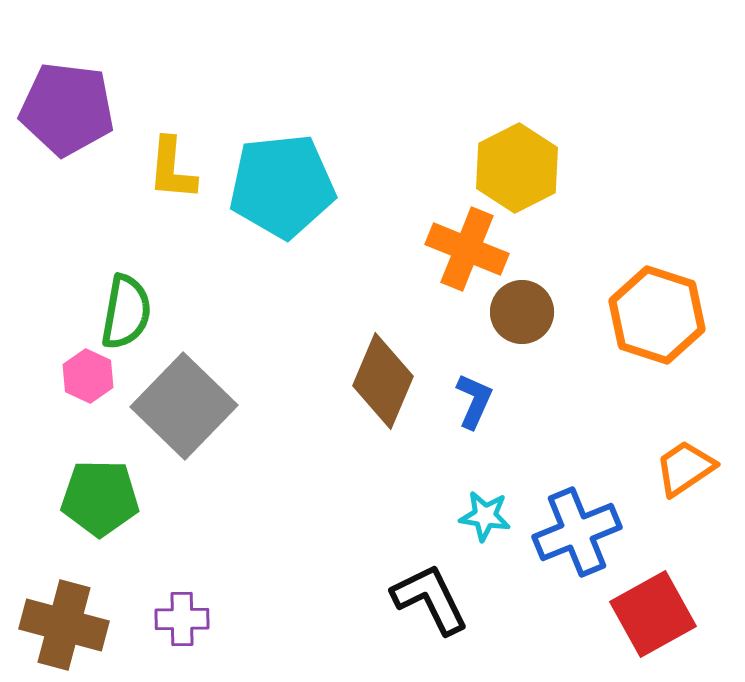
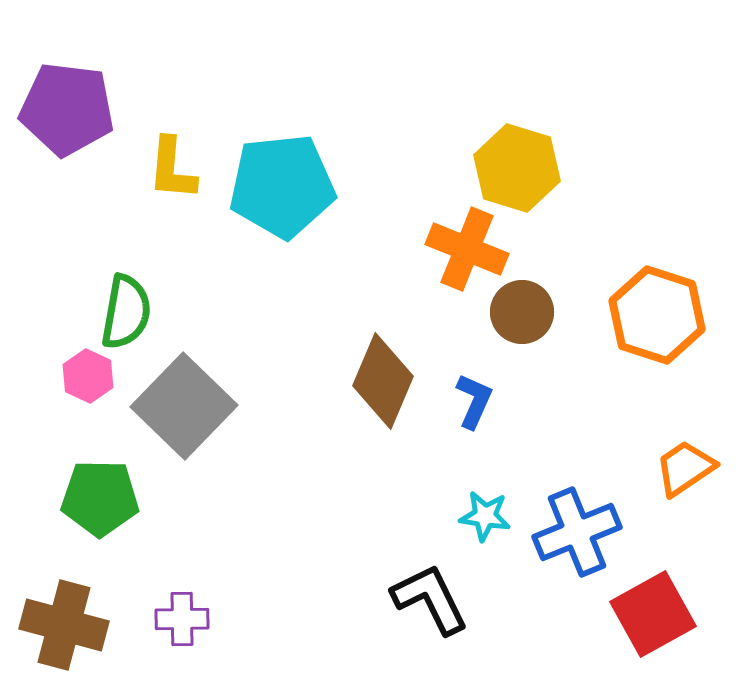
yellow hexagon: rotated 16 degrees counterclockwise
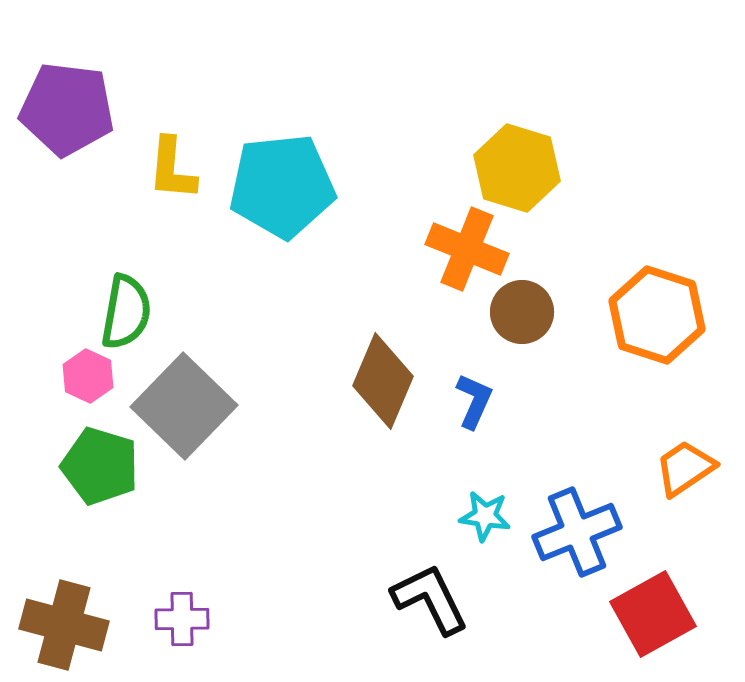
green pentagon: moved 32 px up; rotated 16 degrees clockwise
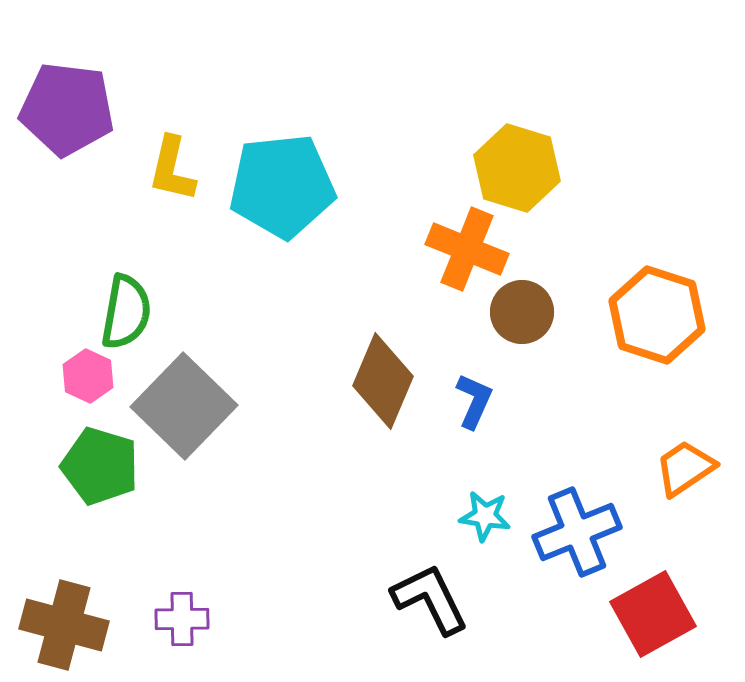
yellow L-shape: rotated 8 degrees clockwise
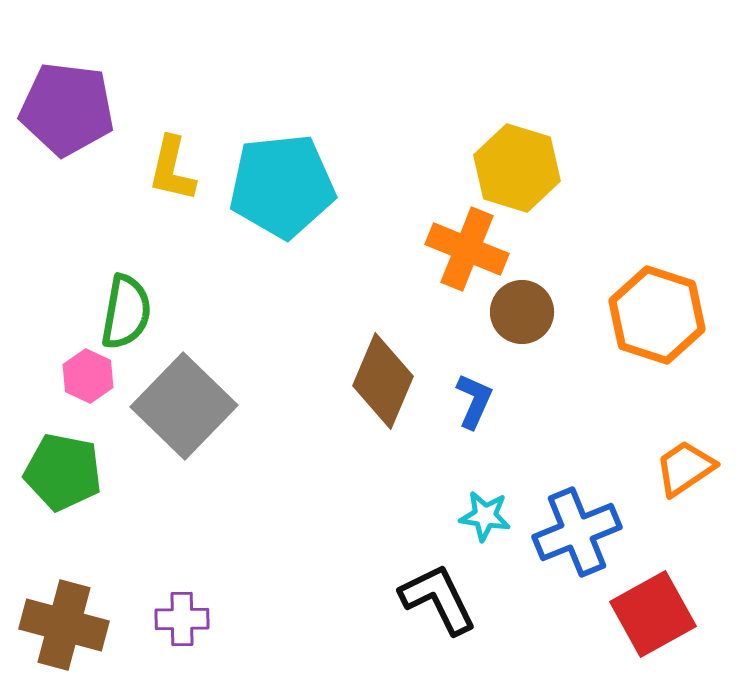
green pentagon: moved 37 px left, 6 px down; rotated 6 degrees counterclockwise
black L-shape: moved 8 px right
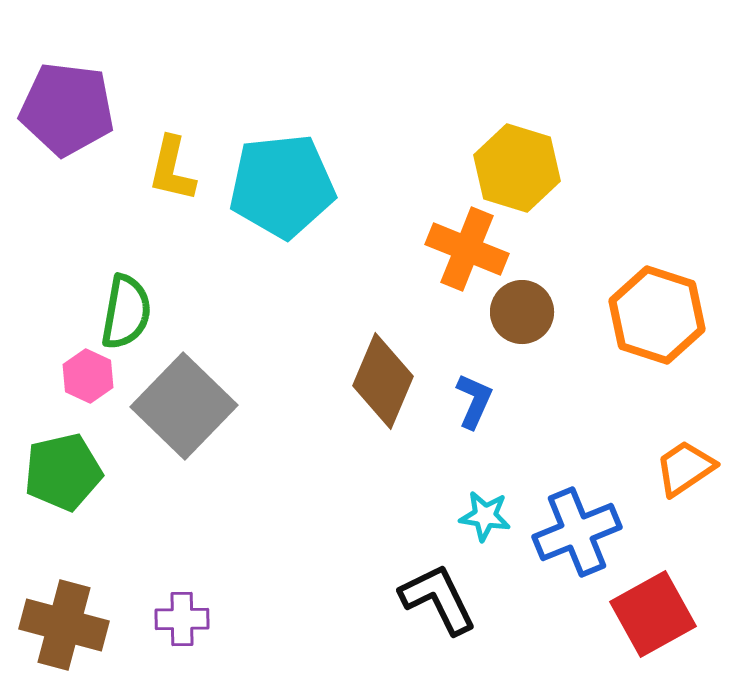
green pentagon: rotated 24 degrees counterclockwise
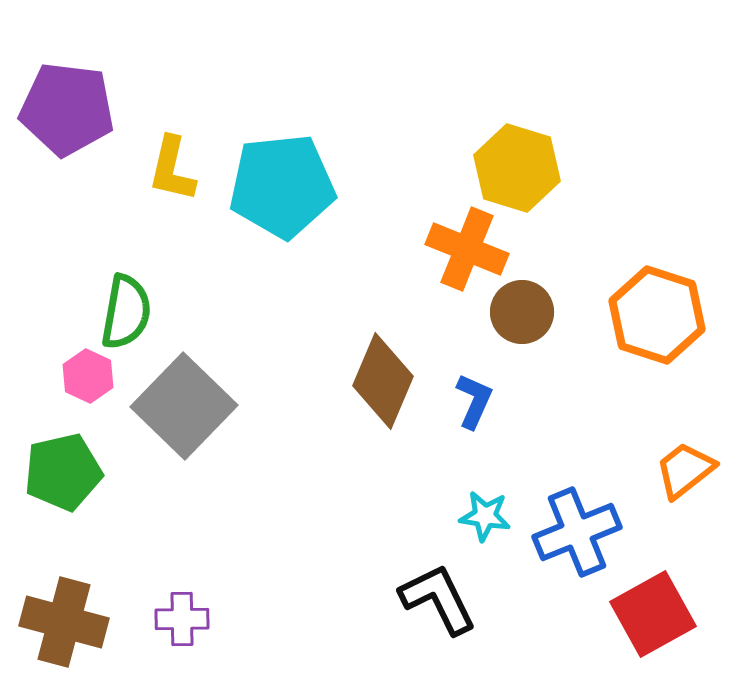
orange trapezoid: moved 2 px down; rotated 4 degrees counterclockwise
brown cross: moved 3 px up
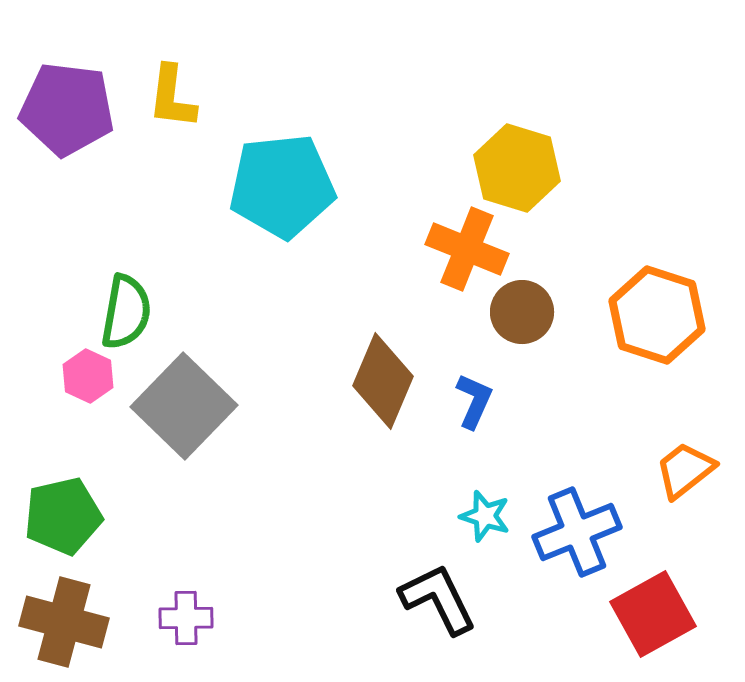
yellow L-shape: moved 72 px up; rotated 6 degrees counterclockwise
green pentagon: moved 44 px down
cyan star: rotated 9 degrees clockwise
purple cross: moved 4 px right, 1 px up
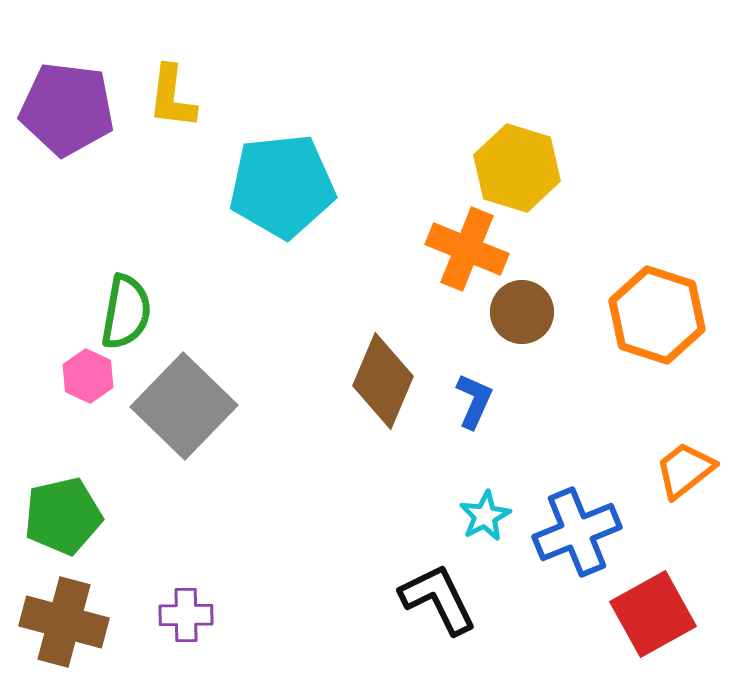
cyan star: rotated 27 degrees clockwise
purple cross: moved 3 px up
